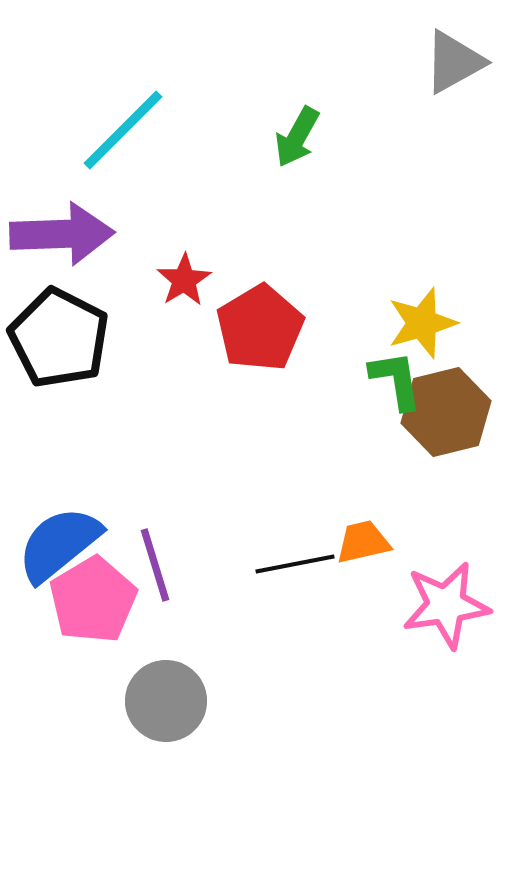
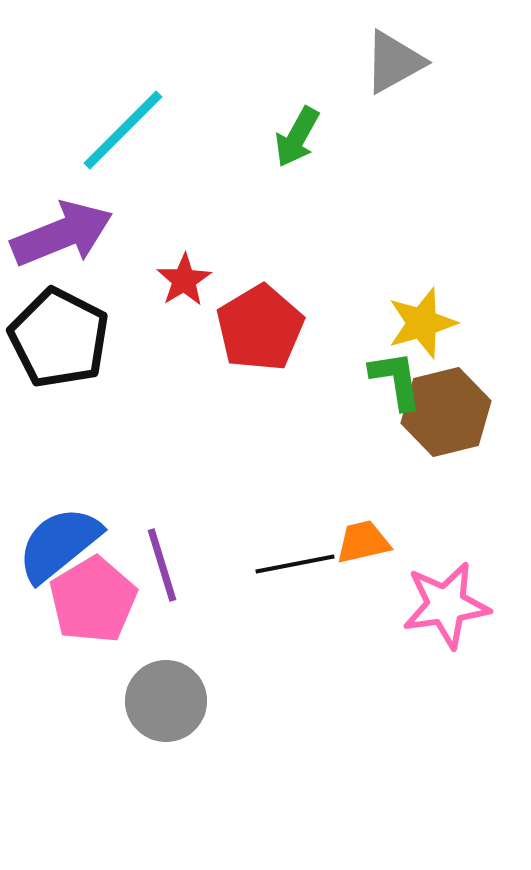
gray triangle: moved 60 px left
purple arrow: rotated 20 degrees counterclockwise
purple line: moved 7 px right
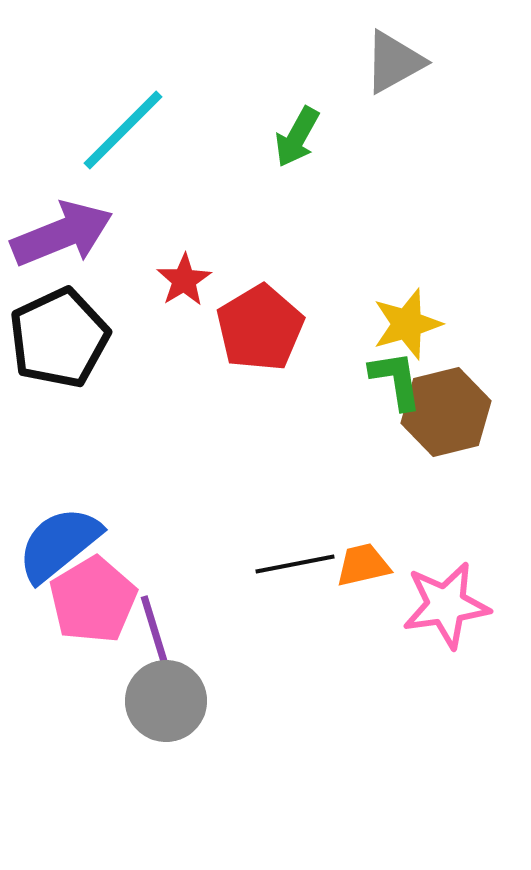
yellow star: moved 15 px left, 1 px down
black pentagon: rotated 20 degrees clockwise
orange trapezoid: moved 23 px down
purple line: moved 7 px left, 67 px down
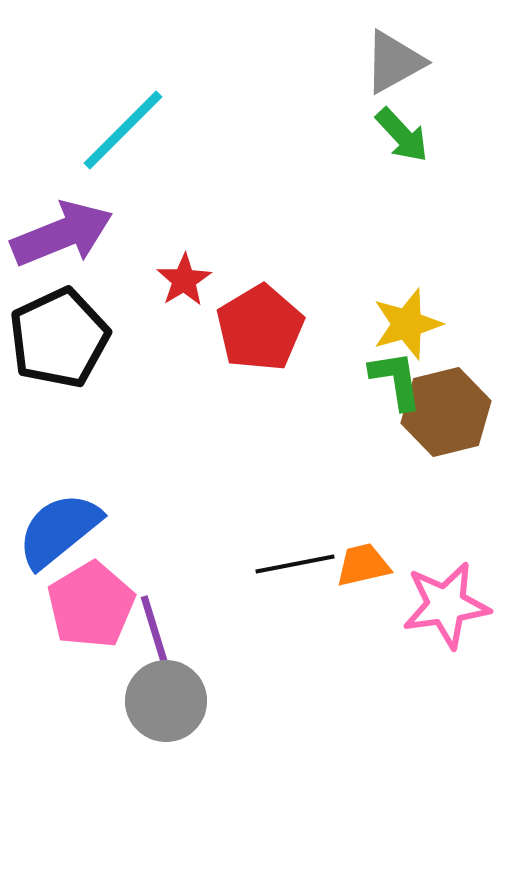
green arrow: moved 105 px right, 2 px up; rotated 72 degrees counterclockwise
blue semicircle: moved 14 px up
pink pentagon: moved 2 px left, 5 px down
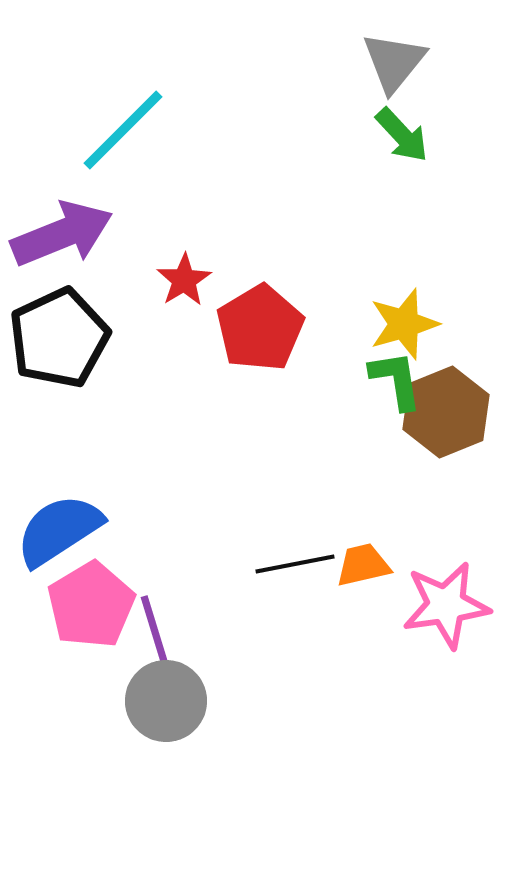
gray triangle: rotated 22 degrees counterclockwise
yellow star: moved 3 px left
brown hexagon: rotated 8 degrees counterclockwise
blue semicircle: rotated 6 degrees clockwise
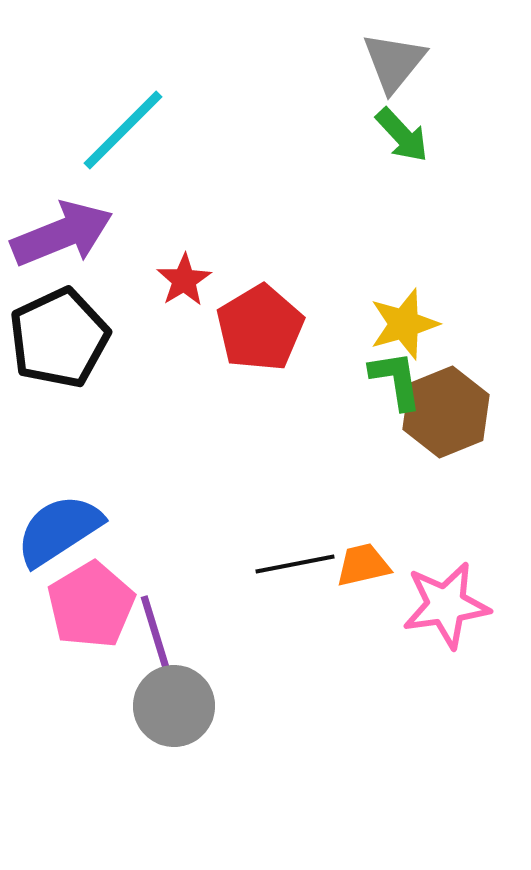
gray circle: moved 8 px right, 5 px down
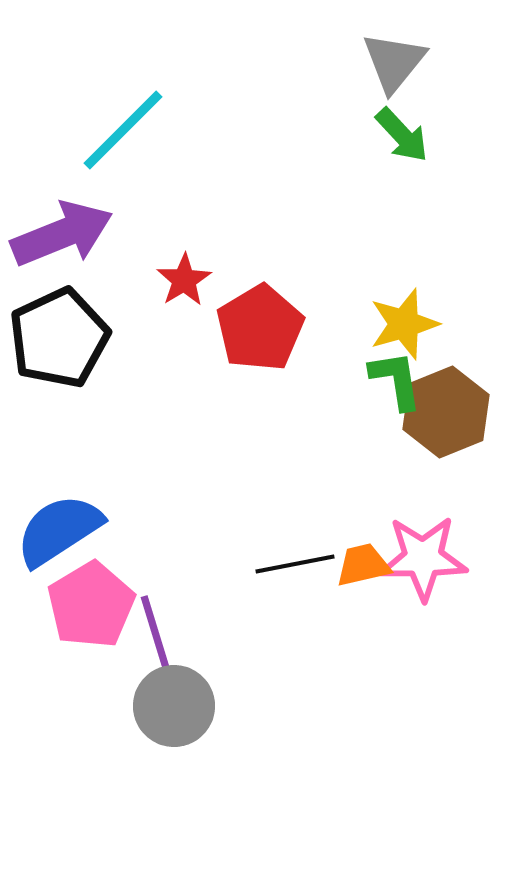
pink star: moved 23 px left, 47 px up; rotated 8 degrees clockwise
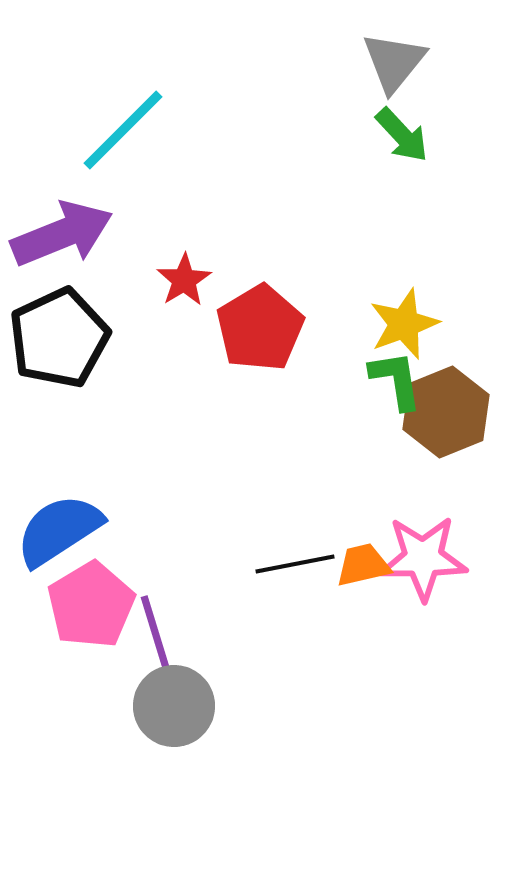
yellow star: rotated 4 degrees counterclockwise
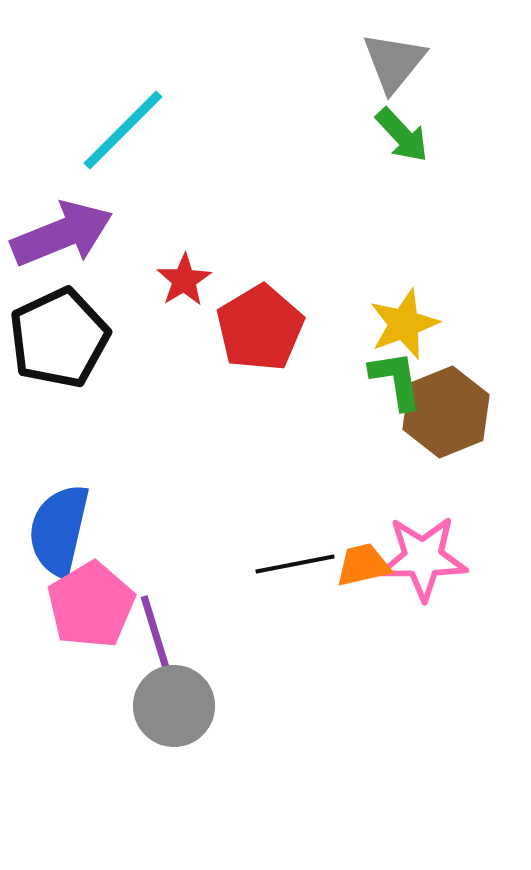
blue semicircle: rotated 44 degrees counterclockwise
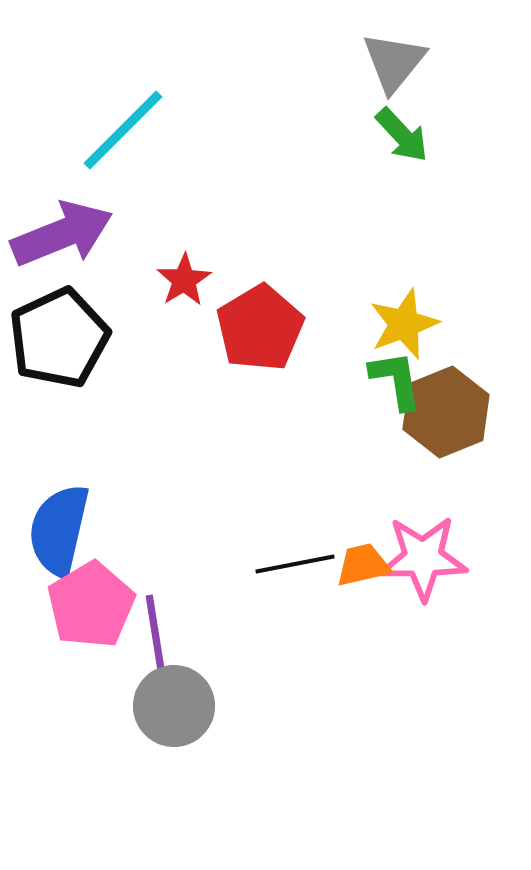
purple line: rotated 8 degrees clockwise
